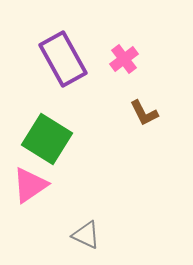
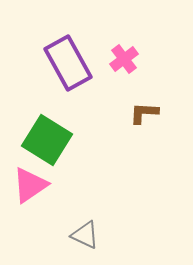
purple rectangle: moved 5 px right, 4 px down
brown L-shape: rotated 120 degrees clockwise
green square: moved 1 px down
gray triangle: moved 1 px left
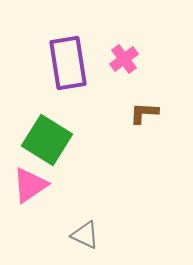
purple rectangle: rotated 20 degrees clockwise
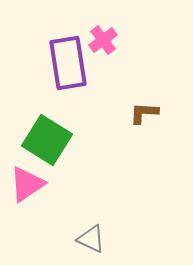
pink cross: moved 21 px left, 19 px up
pink triangle: moved 3 px left, 1 px up
gray triangle: moved 6 px right, 4 px down
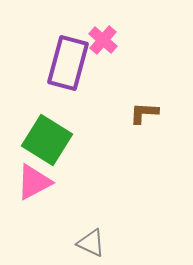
pink cross: rotated 12 degrees counterclockwise
purple rectangle: rotated 24 degrees clockwise
pink triangle: moved 7 px right, 2 px up; rotated 6 degrees clockwise
gray triangle: moved 4 px down
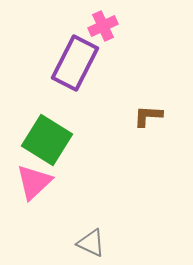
pink cross: moved 14 px up; rotated 24 degrees clockwise
purple rectangle: moved 7 px right; rotated 12 degrees clockwise
brown L-shape: moved 4 px right, 3 px down
pink triangle: rotated 15 degrees counterclockwise
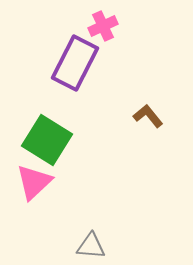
brown L-shape: rotated 48 degrees clockwise
gray triangle: moved 3 px down; rotated 20 degrees counterclockwise
